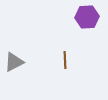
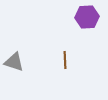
gray triangle: rotated 45 degrees clockwise
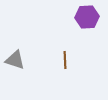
gray triangle: moved 1 px right, 2 px up
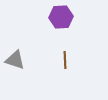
purple hexagon: moved 26 px left
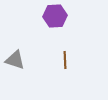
purple hexagon: moved 6 px left, 1 px up
